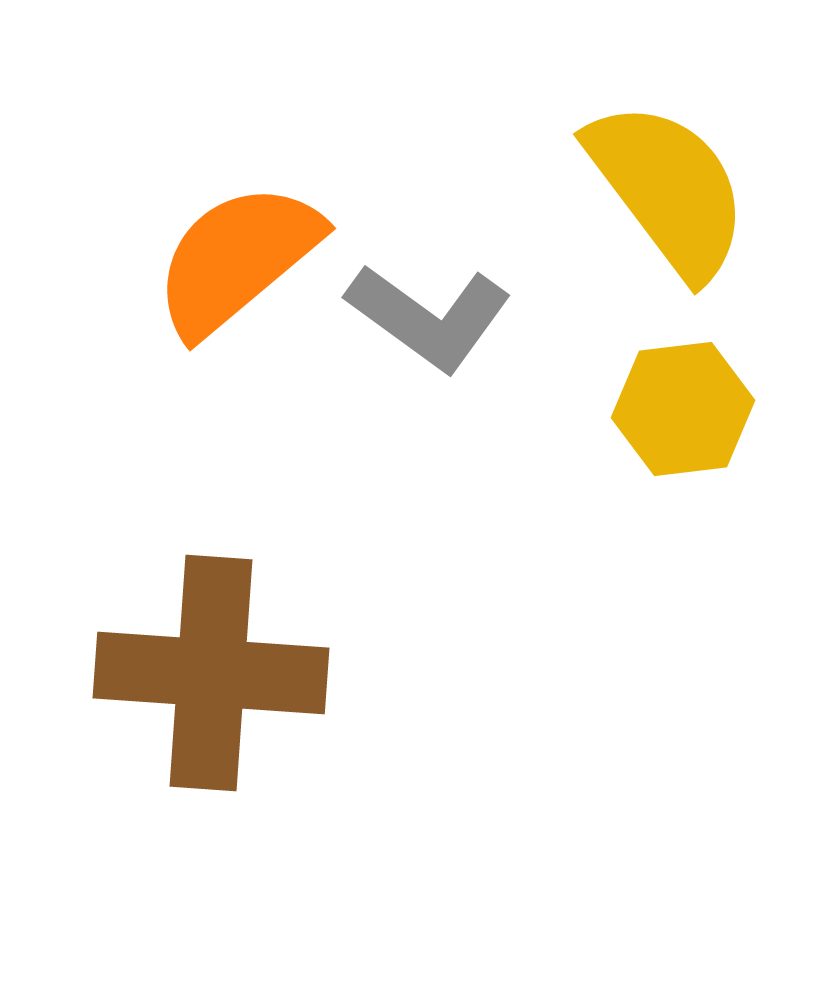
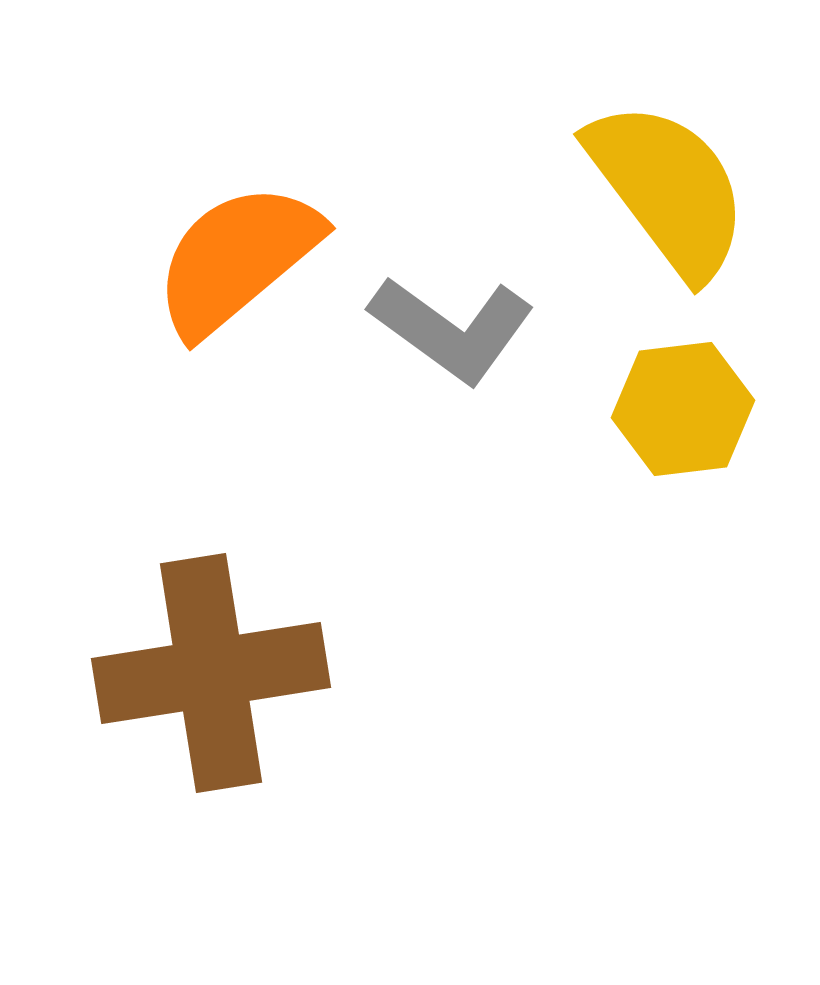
gray L-shape: moved 23 px right, 12 px down
brown cross: rotated 13 degrees counterclockwise
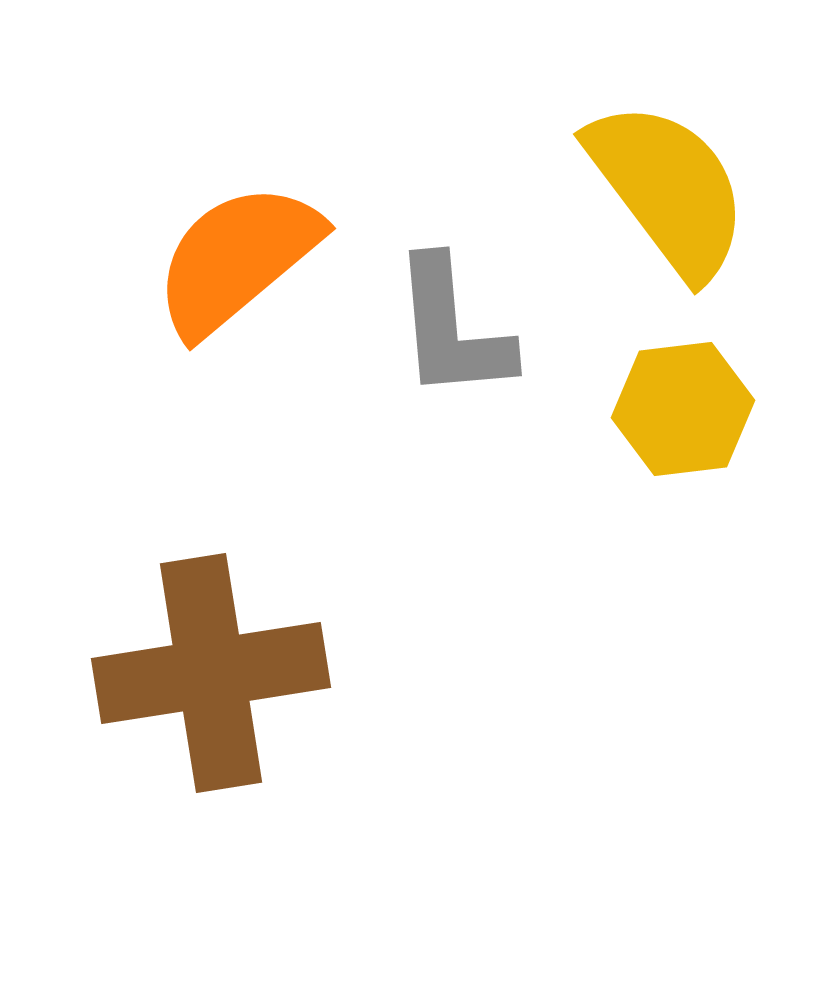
gray L-shape: rotated 49 degrees clockwise
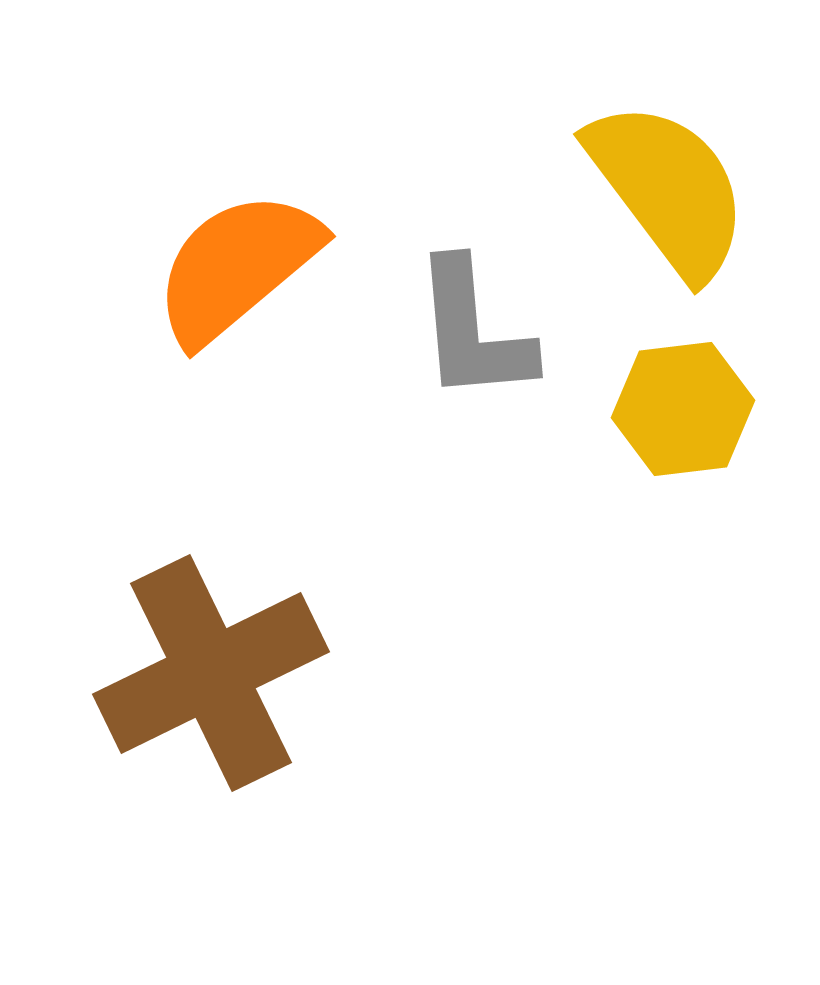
orange semicircle: moved 8 px down
gray L-shape: moved 21 px right, 2 px down
brown cross: rotated 17 degrees counterclockwise
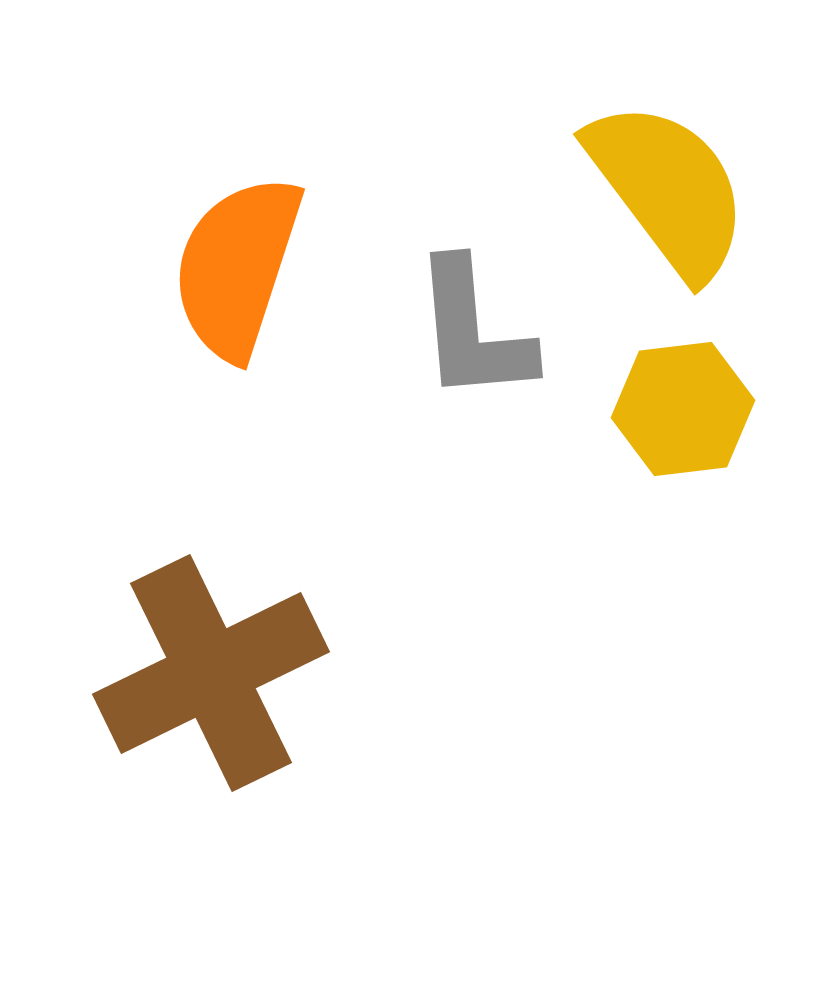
orange semicircle: rotated 32 degrees counterclockwise
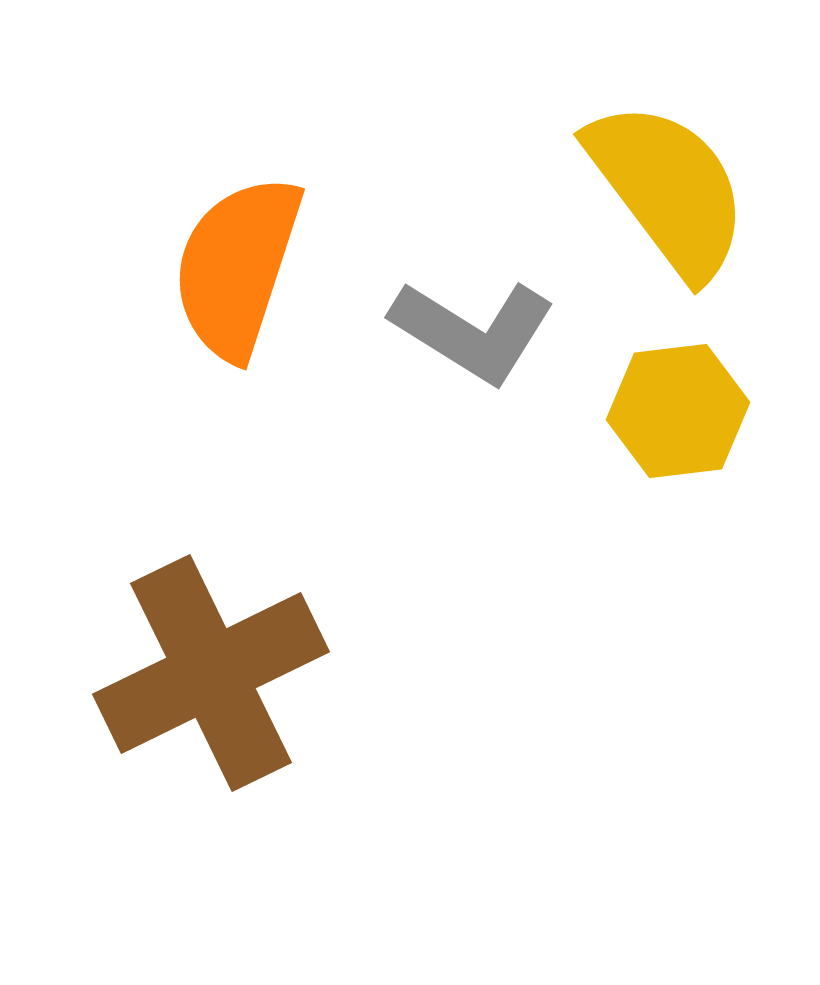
gray L-shape: rotated 53 degrees counterclockwise
yellow hexagon: moved 5 px left, 2 px down
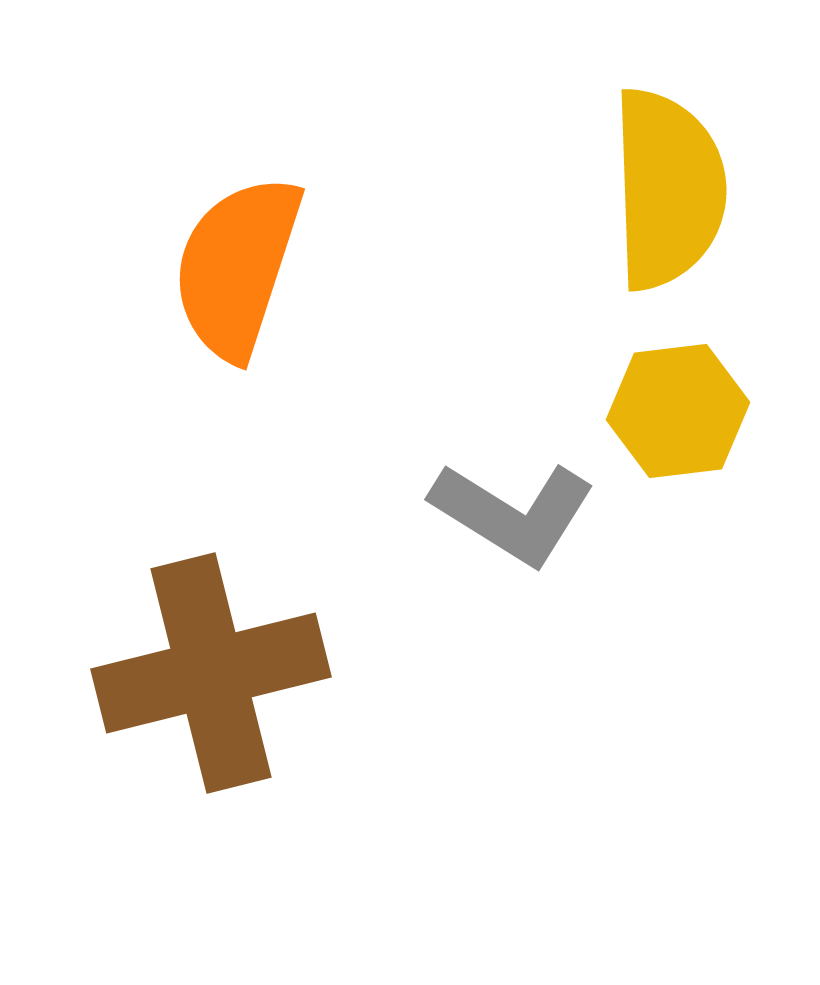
yellow semicircle: rotated 35 degrees clockwise
gray L-shape: moved 40 px right, 182 px down
brown cross: rotated 12 degrees clockwise
